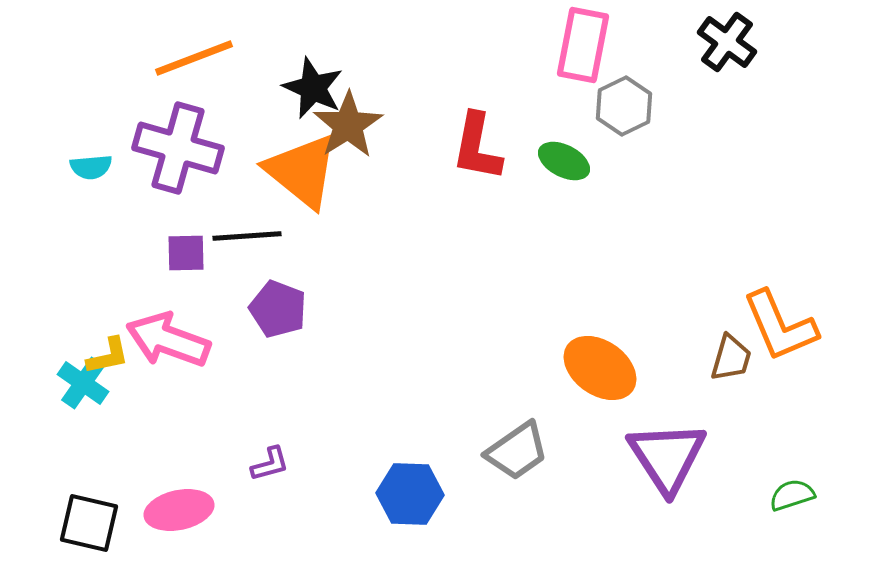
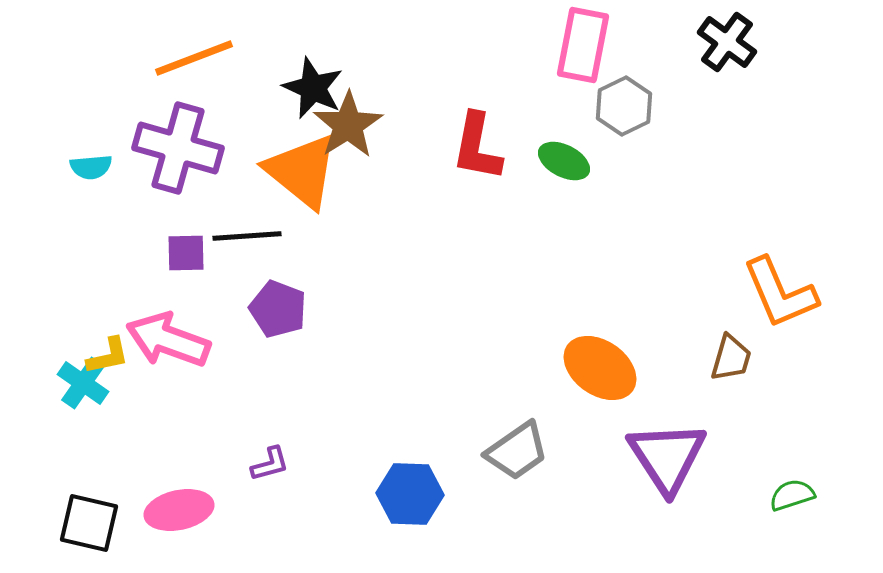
orange L-shape: moved 33 px up
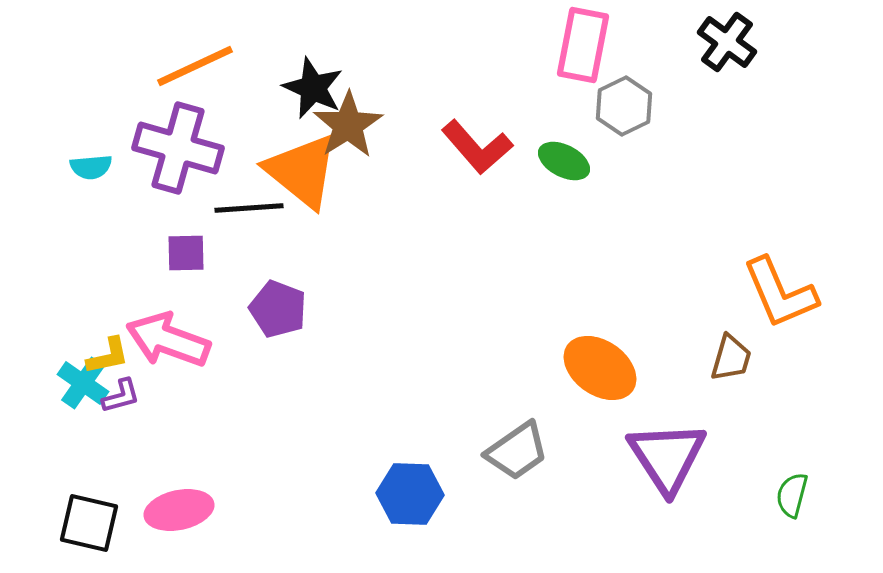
orange line: moved 1 px right, 8 px down; rotated 4 degrees counterclockwise
red L-shape: rotated 52 degrees counterclockwise
black line: moved 2 px right, 28 px up
purple L-shape: moved 149 px left, 68 px up
green semicircle: rotated 57 degrees counterclockwise
